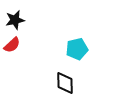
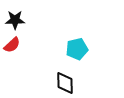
black star: rotated 12 degrees clockwise
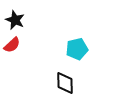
black star: rotated 24 degrees clockwise
